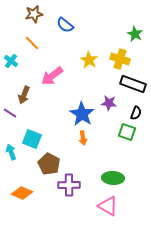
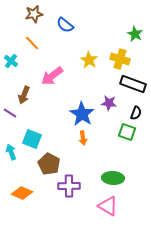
purple cross: moved 1 px down
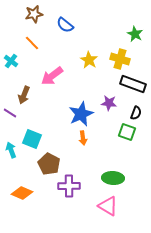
blue star: moved 1 px left; rotated 15 degrees clockwise
cyan arrow: moved 2 px up
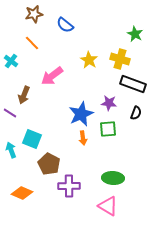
green square: moved 19 px left, 3 px up; rotated 24 degrees counterclockwise
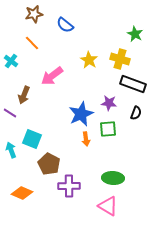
orange arrow: moved 3 px right, 1 px down
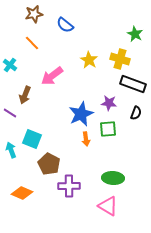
cyan cross: moved 1 px left, 4 px down
brown arrow: moved 1 px right
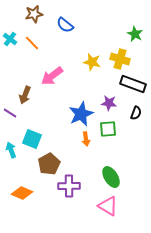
yellow star: moved 3 px right, 2 px down; rotated 18 degrees counterclockwise
cyan cross: moved 26 px up
brown pentagon: rotated 15 degrees clockwise
green ellipse: moved 2 px left, 1 px up; rotated 55 degrees clockwise
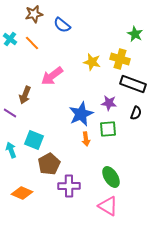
blue semicircle: moved 3 px left
cyan square: moved 2 px right, 1 px down
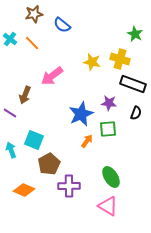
orange arrow: moved 1 px right, 2 px down; rotated 136 degrees counterclockwise
orange diamond: moved 2 px right, 3 px up
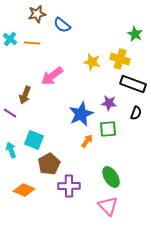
brown star: moved 3 px right
orange line: rotated 42 degrees counterclockwise
pink triangle: rotated 15 degrees clockwise
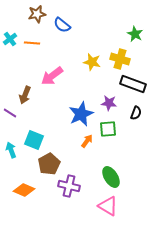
cyan cross: rotated 16 degrees clockwise
purple cross: rotated 15 degrees clockwise
pink triangle: rotated 15 degrees counterclockwise
